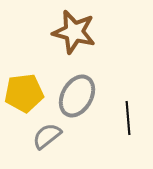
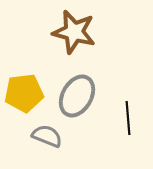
gray semicircle: rotated 60 degrees clockwise
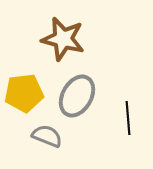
brown star: moved 11 px left, 7 px down
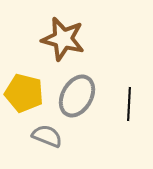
yellow pentagon: rotated 21 degrees clockwise
black line: moved 1 px right, 14 px up; rotated 8 degrees clockwise
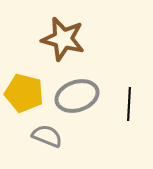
gray ellipse: rotated 42 degrees clockwise
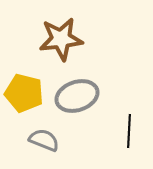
brown star: moved 2 px left; rotated 21 degrees counterclockwise
black line: moved 27 px down
gray semicircle: moved 3 px left, 4 px down
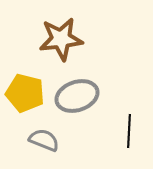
yellow pentagon: moved 1 px right
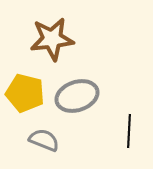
brown star: moved 9 px left
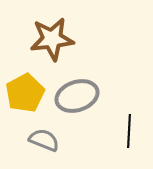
yellow pentagon: rotated 30 degrees clockwise
